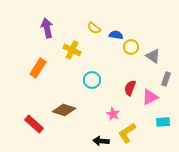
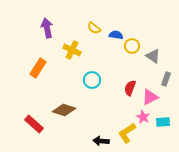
yellow circle: moved 1 px right, 1 px up
pink star: moved 30 px right, 3 px down
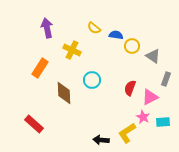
orange rectangle: moved 2 px right
brown diamond: moved 17 px up; rotated 70 degrees clockwise
black arrow: moved 1 px up
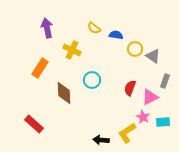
yellow circle: moved 3 px right, 3 px down
gray rectangle: moved 1 px left, 2 px down
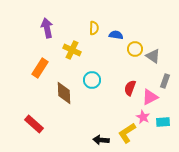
yellow semicircle: rotated 128 degrees counterclockwise
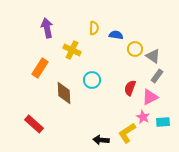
gray rectangle: moved 8 px left, 5 px up; rotated 16 degrees clockwise
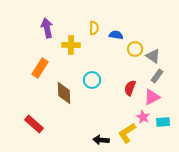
yellow cross: moved 1 px left, 5 px up; rotated 24 degrees counterclockwise
pink triangle: moved 2 px right
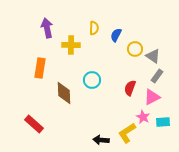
blue semicircle: rotated 72 degrees counterclockwise
orange rectangle: rotated 24 degrees counterclockwise
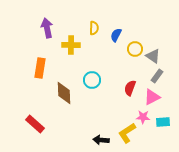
pink star: rotated 24 degrees counterclockwise
red rectangle: moved 1 px right
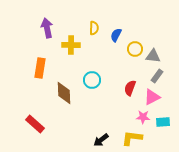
gray triangle: rotated 28 degrees counterclockwise
yellow L-shape: moved 5 px right, 5 px down; rotated 40 degrees clockwise
black arrow: rotated 42 degrees counterclockwise
